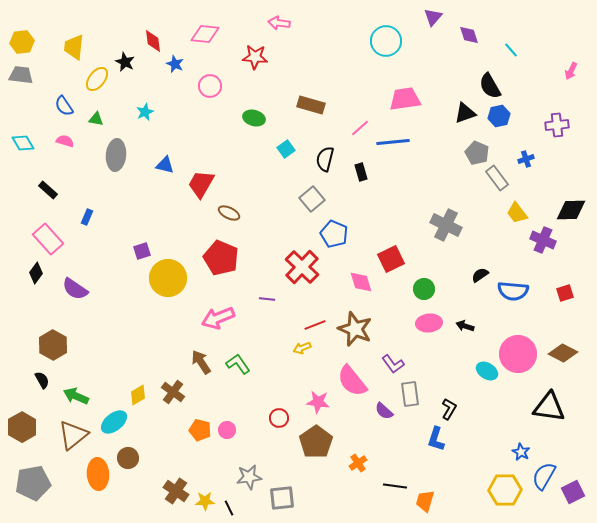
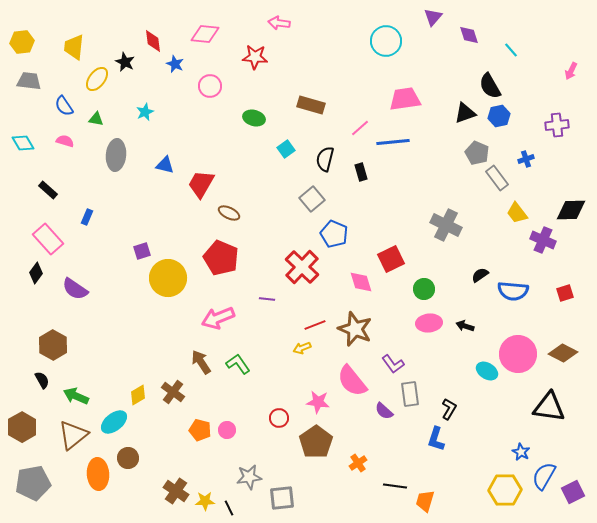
gray trapezoid at (21, 75): moved 8 px right, 6 px down
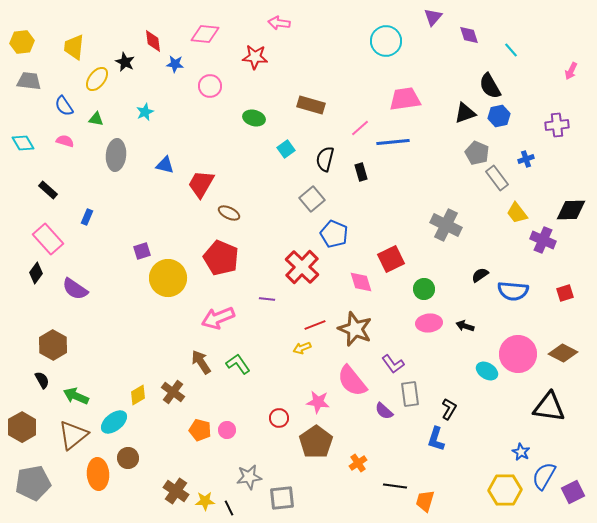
blue star at (175, 64): rotated 18 degrees counterclockwise
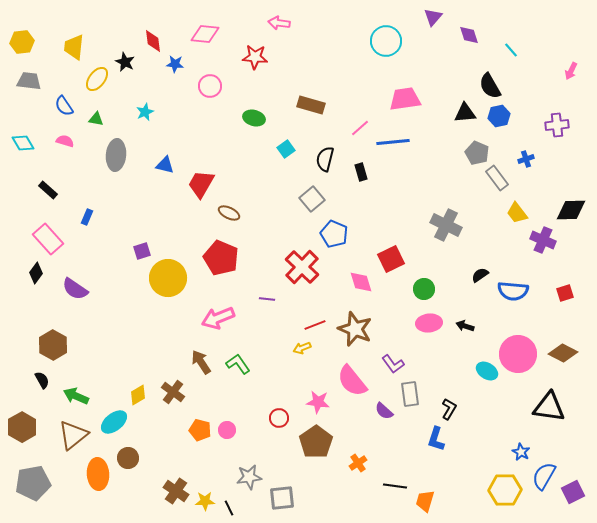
black triangle at (465, 113): rotated 15 degrees clockwise
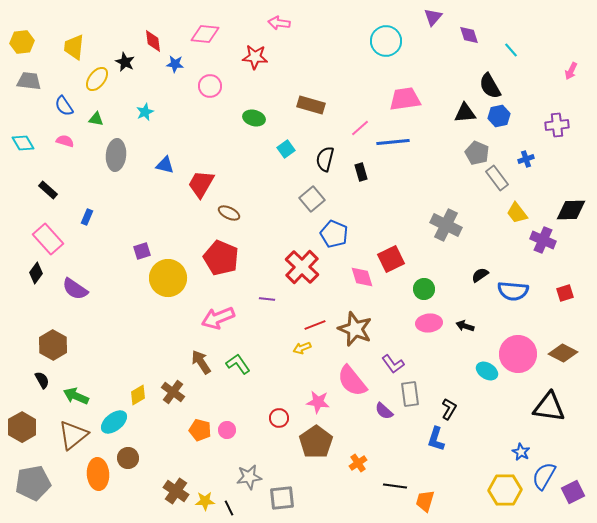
pink diamond at (361, 282): moved 1 px right, 5 px up
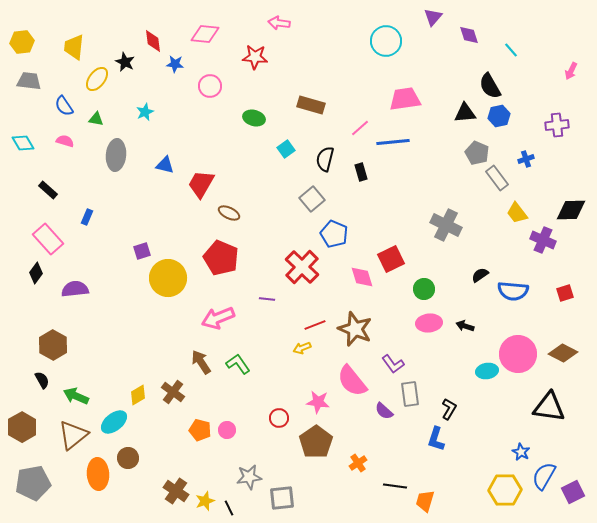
purple semicircle at (75, 289): rotated 140 degrees clockwise
cyan ellipse at (487, 371): rotated 40 degrees counterclockwise
yellow star at (205, 501): rotated 18 degrees counterclockwise
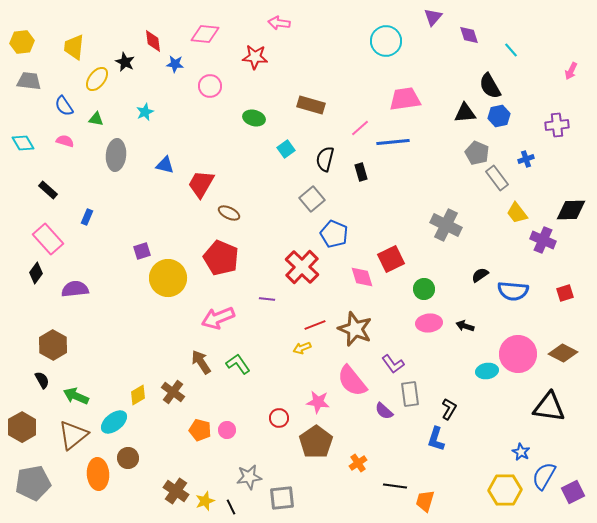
black line at (229, 508): moved 2 px right, 1 px up
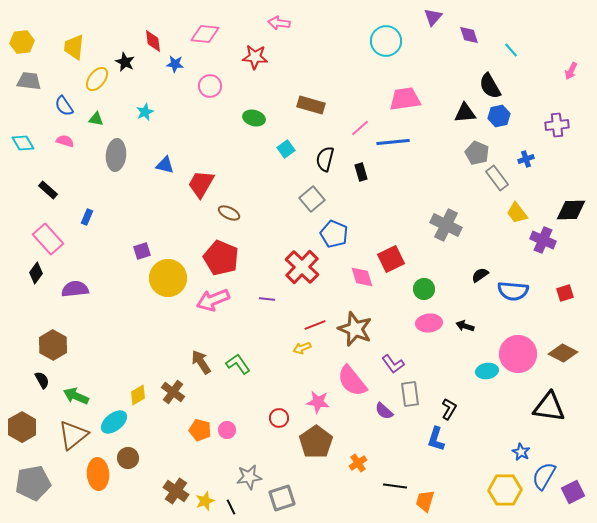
pink arrow at (218, 318): moved 5 px left, 18 px up
gray square at (282, 498): rotated 12 degrees counterclockwise
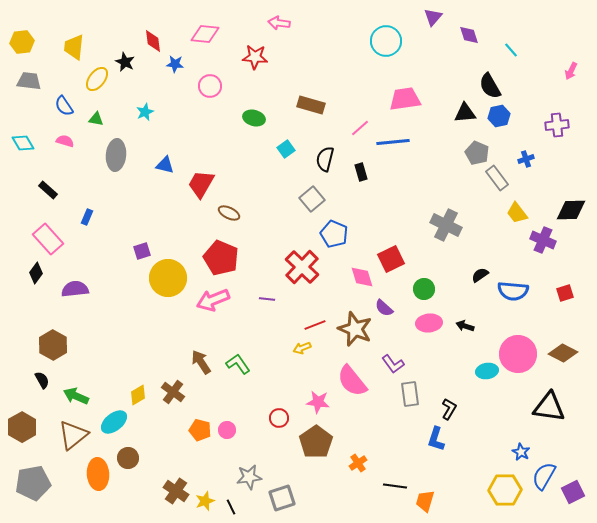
purple semicircle at (384, 411): moved 103 px up
